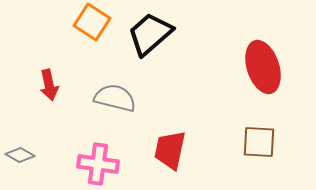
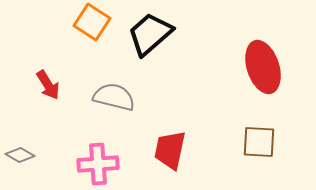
red arrow: moved 1 px left; rotated 20 degrees counterclockwise
gray semicircle: moved 1 px left, 1 px up
pink cross: rotated 12 degrees counterclockwise
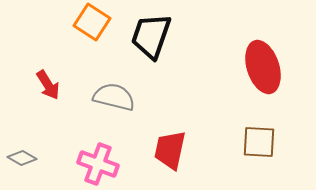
black trapezoid: moved 1 px right, 2 px down; rotated 30 degrees counterclockwise
gray diamond: moved 2 px right, 3 px down
pink cross: rotated 24 degrees clockwise
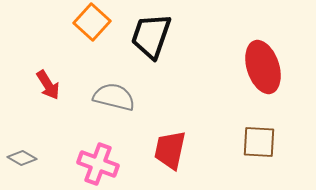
orange square: rotated 9 degrees clockwise
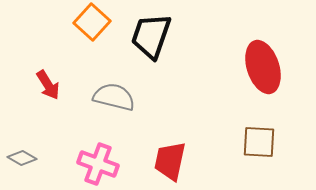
red trapezoid: moved 11 px down
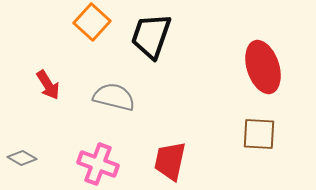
brown square: moved 8 px up
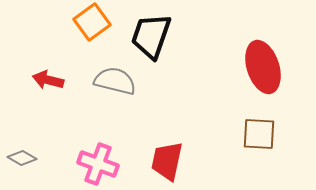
orange square: rotated 12 degrees clockwise
red arrow: moved 5 px up; rotated 136 degrees clockwise
gray semicircle: moved 1 px right, 16 px up
red trapezoid: moved 3 px left
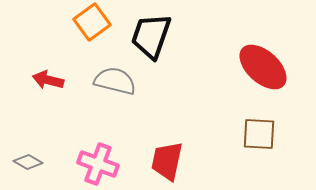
red ellipse: rotated 30 degrees counterclockwise
gray diamond: moved 6 px right, 4 px down
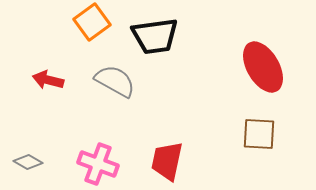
black trapezoid: moved 4 px right; rotated 117 degrees counterclockwise
red ellipse: rotated 18 degrees clockwise
gray semicircle: rotated 15 degrees clockwise
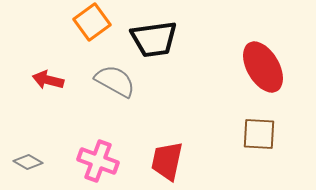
black trapezoid: moved 1 px left, 3 px down
pink cross: moved 3 px up
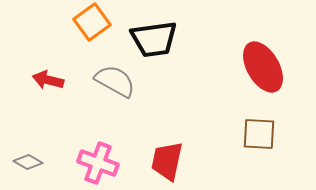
pink cross: moved 2 px down
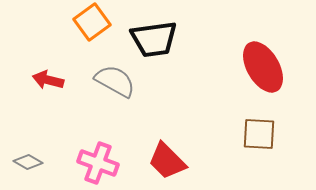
red trapezoid: rotated 57 degrees counterclockwise
